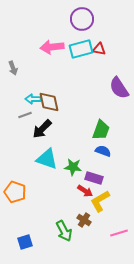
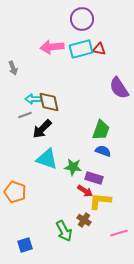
yellow L-shape: rotated 35 degrees clockwise
blue square: moved 3 px down
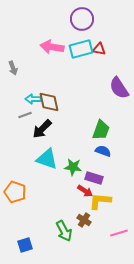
pink arrow: rotated 15 degrees clockwise
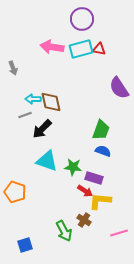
brown diamond: moved 2 px right
cyan triangle: moved 2 px down
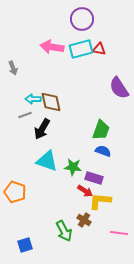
black arrow: rotated 15 degrees counterclockwise
pink line: rotated 24 degrees clockwise
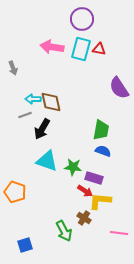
cyan rectangle: rotated 60 degrees counterclockwise
green trapezoid: rotated 10 degrees counterclockwise
brown cross: moved 2 px up
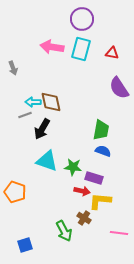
red triangle: moved 13 px right, 4 px down
cyan arrow: moved 3 px down
red arrow: moved 3 px left; rotated 21 degrees counterclockwise
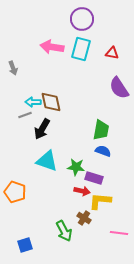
green star: moved 3 px right
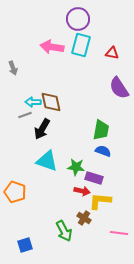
purple circle: moved 4 px left
cyan rectangle: moved 4 px up
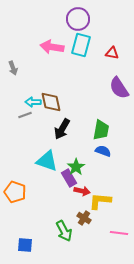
black arrow: moved 20 px right
green star: rotated 30 degrees clockwise
purple rectangle: moved 25 px left; rotated 42 degrees clockwise
blue square: rotated 21 degrees clockwise
